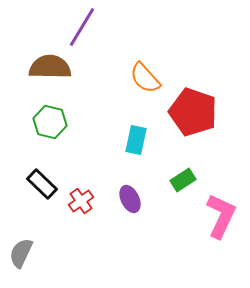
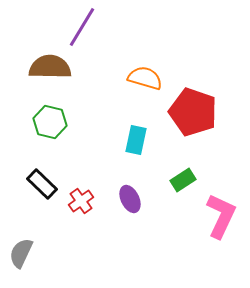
orange semicircle: rotated 148 degrees clockwise
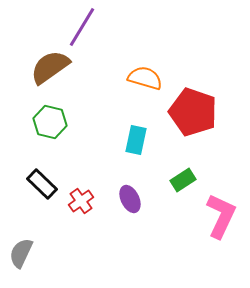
brown semicircle: rotated 36 degrees counterclockwise
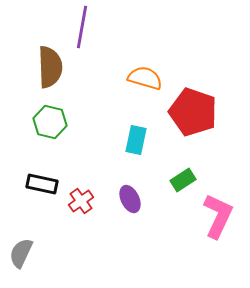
purple line: rotated 21 degrees counterclockwise
brown semicircle: rotated 123 degrees clockwise
black rectangle: rotated 32 degrees counterclockwise
pink L-shape: moved 3 px left
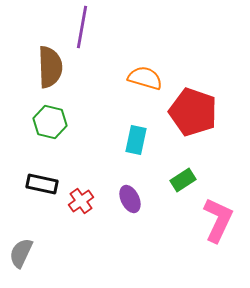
pink L-shape: moved 4 px down
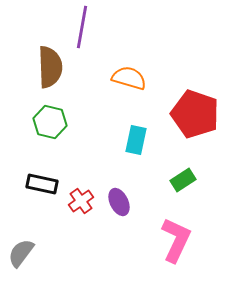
orange semicircle: moved 16 px left
red pentagon: moved 2 px right, 2 px down
purple ellipse: moved 11 px left, 3 px down
pink L-shape: moved 42 px left, 20 px down
gray semicircle: rotated 12 degrees clockwise
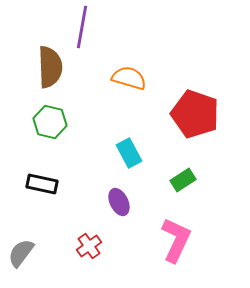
cyan rectangle: moved 7 px left, 13 px down; rotated 40 degrees counterclockwise
red cross: moved 8 px right, 45 px down
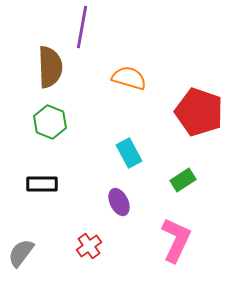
red pentagon: moved 4 px right, 2 px up
green hexagon: rotated 8 degrees clockwise
black rectangle: rotated 12 degrees counterclockwise
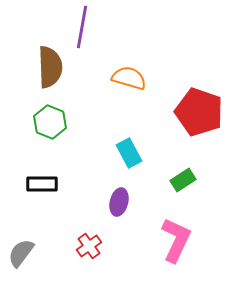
purple ellipse: rotated 40 degrees clockwise
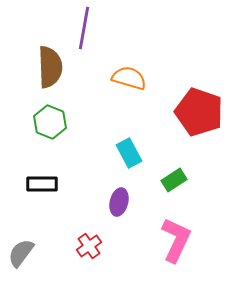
purple line: moved 2 px right, 1 px down
green rectangle: moved 9 px left
